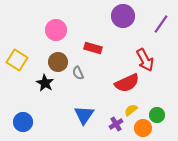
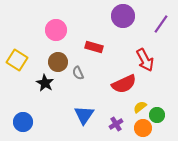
red rectangle: moved 1 px right, 1 px up
red semicircle: moved 3 px left, 1 px down
yellow semicircle: moved 9 px right, 3 px up
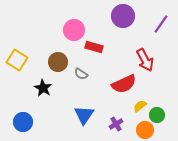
pink circle: moved 18 px right
gray semicircle: moved 3 px right, 1 px down; rotated 32 degrees counterclockwise
black star: moved 2 px left, 5 px down
yellow semicircle: moved 1 px up
orange circle: moved 2 px right, 2 px down
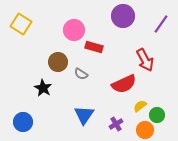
yellow square: moved 4 px right, 36 px up
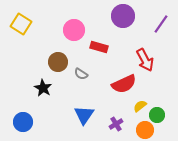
red rectangle: moved 5 px right
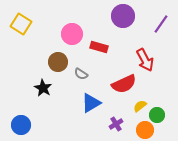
pink circle: moved 2 px left, 4 px down
blue triangle: moved 7 px right, 12 px up; rotated 25 degrees clockwise
blue circle: moved 2 px left, 3 px down
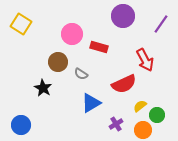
orange circle: moved 2 px left
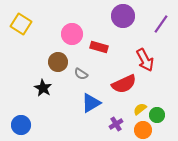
yellow semicircle: moved 3 px down
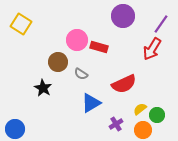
pink circle: moved 5 px right, 6 px down
red arrow: moved 7 px right, 11 px up; rotated 60 degrees clockwise
blue circle: moved 6 px left, 4 px down
